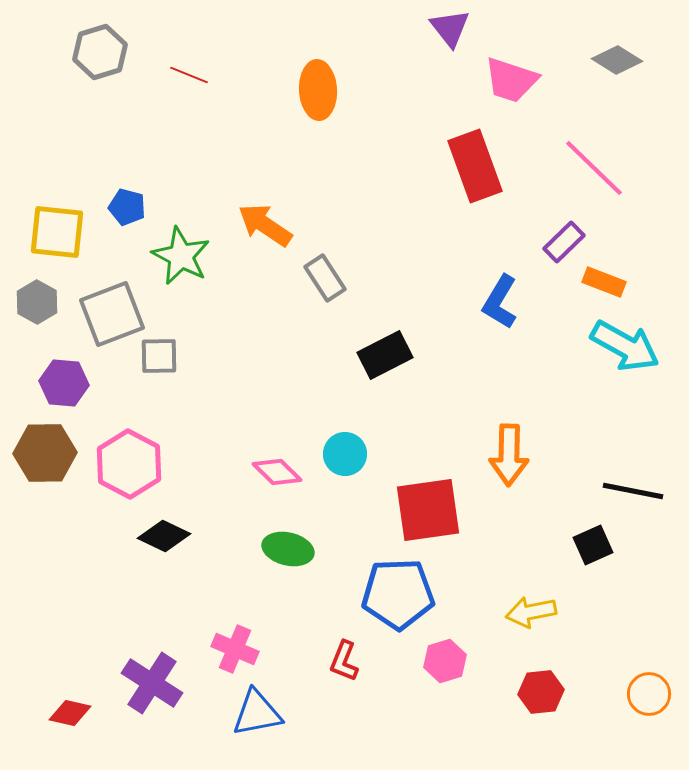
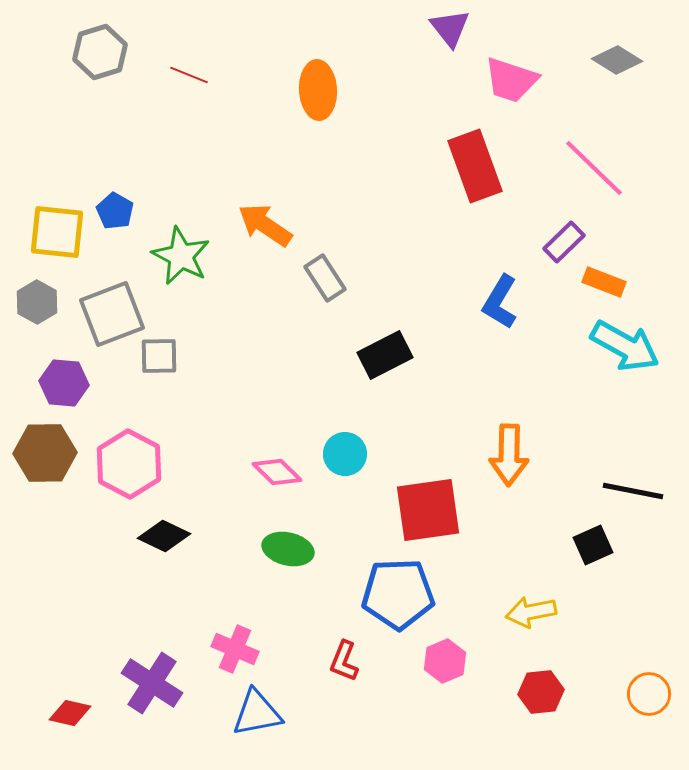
blue pentagon at (127, 207): moved 12 px left, 4 px down; rotated 15 degrees clockwise
pink hexagon at (445, 661): rotated 6 degrees counterclockwise
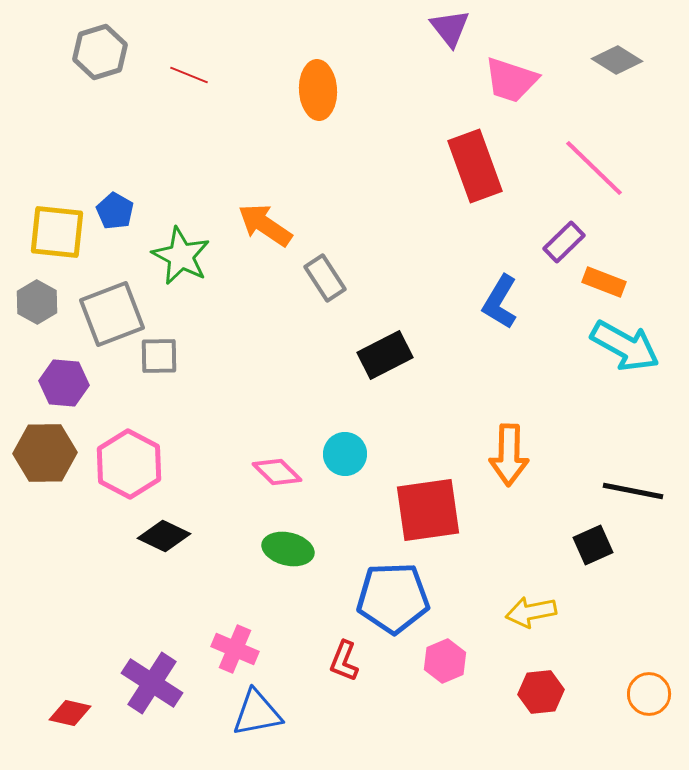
blue pentagon at (398, 594): moved 5 px left, 4 px down
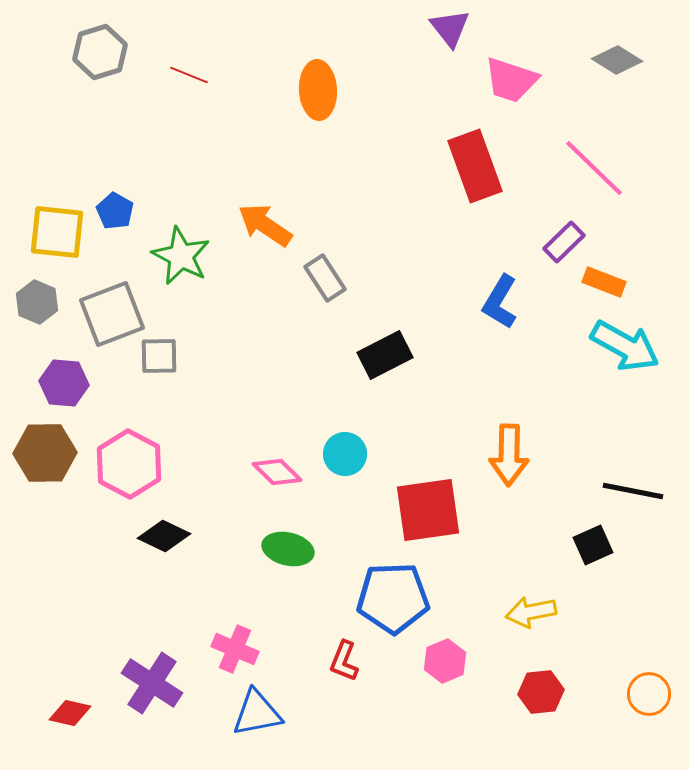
gray hexagon at (37, 302): rotated 6 degrees counterclockwise
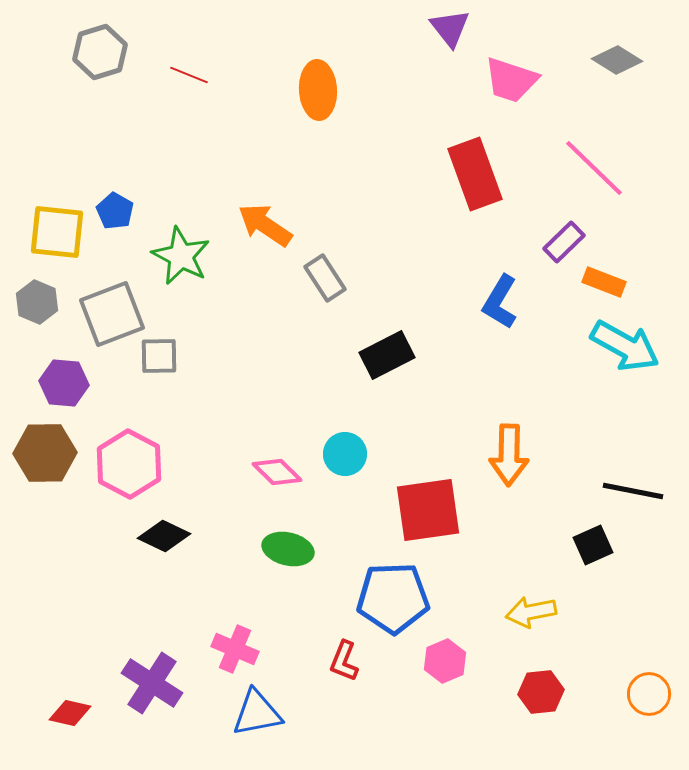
red rectangle at (475, 166): moved 8 px down
black rectangle at (385, 355): moved 2 px right
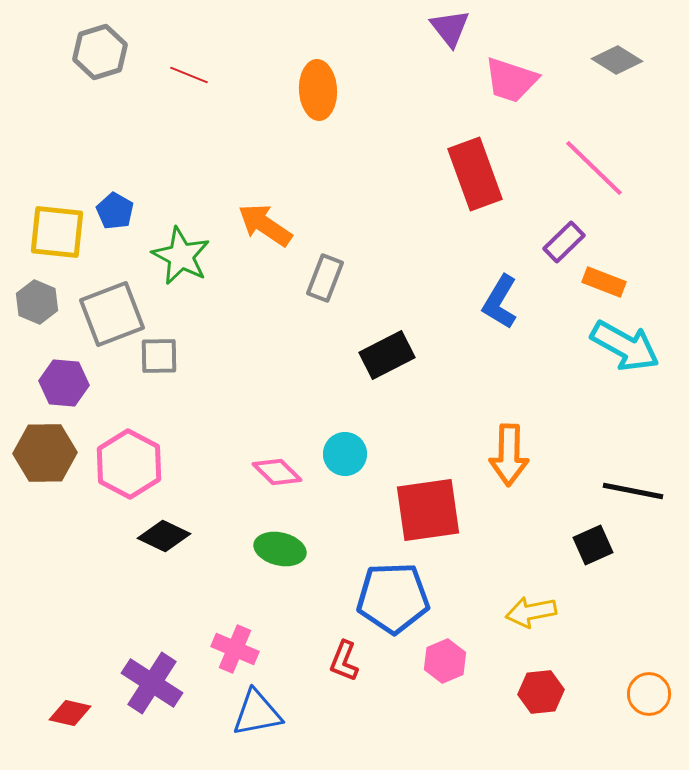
gray rectangle at (325, 278): rotated 54 degrees clockwise
green ellipse at (288, 549): moved 8 px left
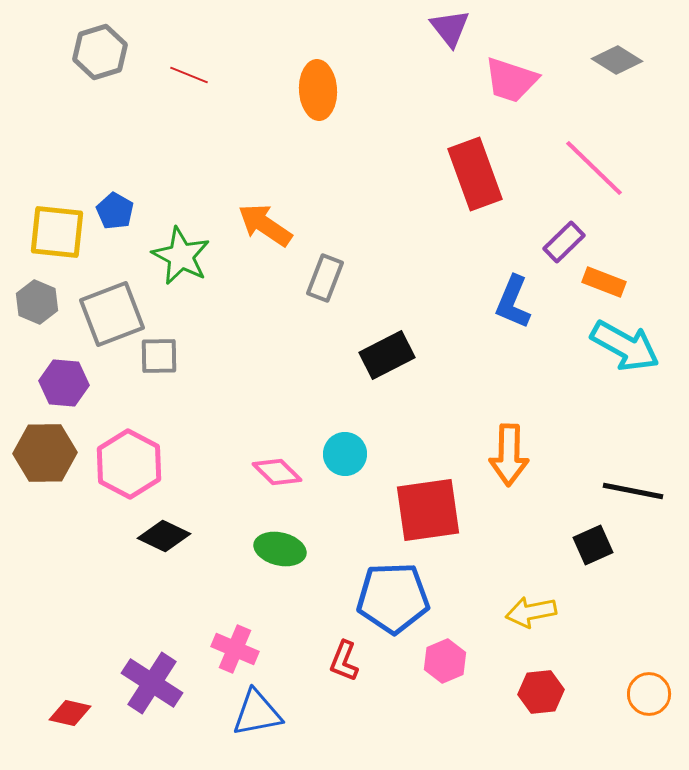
blue L-shape at (500, 302): moved 13 px right; rotated 8 degrees counterclockwise
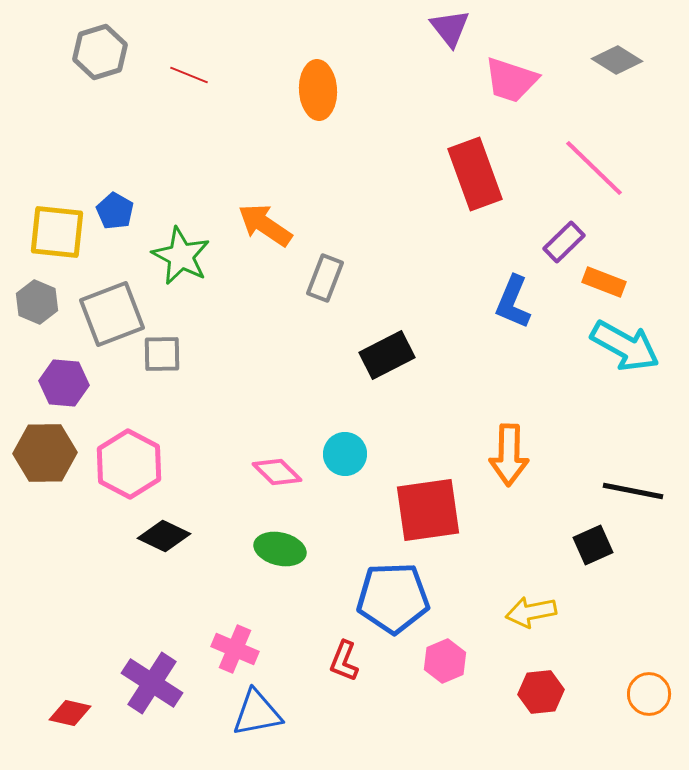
gray square at (159, 356): moved 3 px right, 2 px up
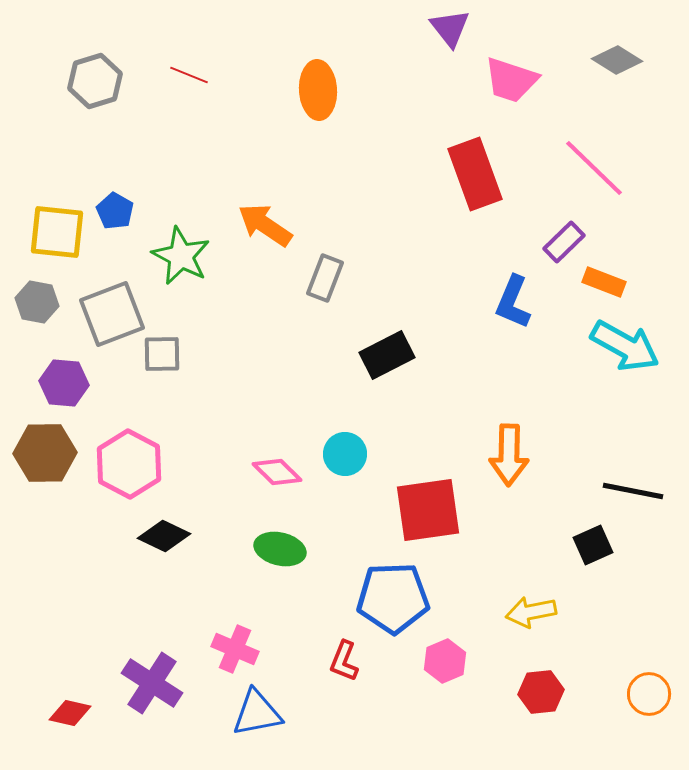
gray hexagon at (100, 52): moved 5 px left, 29 px down
gray hexagon at (37, 302): rotated 12 degrees counterclockwise
